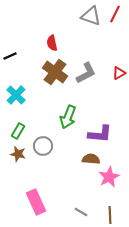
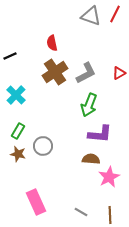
brown cross: rotated 20 degrees clockwise
green arrow: moved 21 px right, 12 px up
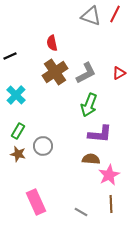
pink star: moved 2 px up
brown line: moved 1 px right, 11 px up
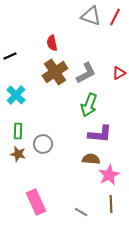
red line: moved 3 px down
green rectangle: rotated 28 degrees counterclockwise
gray circle: moved 2 px up
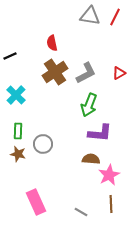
gray triangle: moved 1 px left; rotated 10 degrees counterclockwise
purple L-shape: moved 1 px up
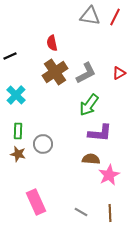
green arrow: rotated 15 degrees clockwise
brown line: moved 1 px left, 9 px down
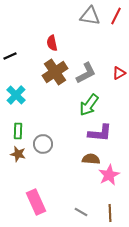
red line: moved 1 px right, 1 px up
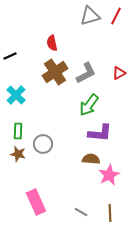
gray triangle: rotated 25 degrees counterclockwise
